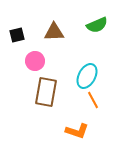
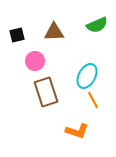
brown rectangle: rotated 28 degrees counterclockwise
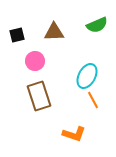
brown rectangle: moved 7 px left, 4 px down
orange L-shape: moved 3 px left, 3 px down
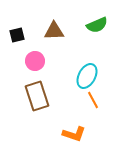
brown triangle: moved 1 px up
brown rectangle: moved 2 px left
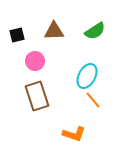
green semicircle: moved 2 px left, 6 px down; rotated 10 degrees counterclockwise
orange line: rotated 12 degrees counterclockwise
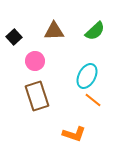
green semicircle: rotated 10 degrees counterclockwise
black square: moved 3 px left, 2 px down; rotated 28 degrees counterclockwise
orange line: rotated 12 degrees counterclockwise
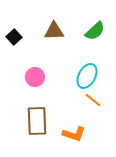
pink circle: moved 16 px down
brown rectangle: moved 25 px down; rotated 16 degrees clockwise
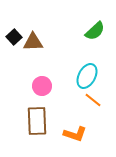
brown triangle: moved 21 px left, 11 px down
pink circle: moved 7 px right, 9 px down
orange L-shape: moved 1 px right
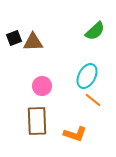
black square: moved 1 px down; rotated 21 degrees clockwise
